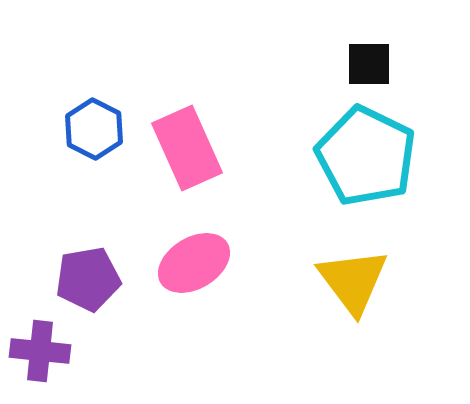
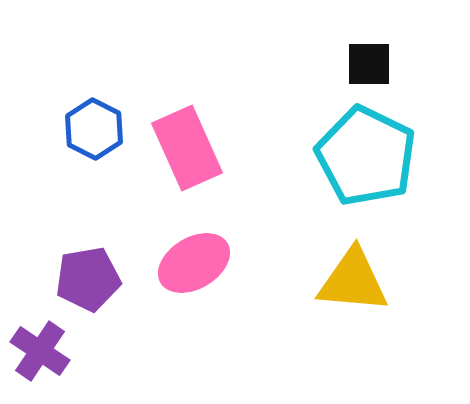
yellow triangle: rotated 48 degrees counterclockwise
purple cross: rotated 28 degrees clockwise
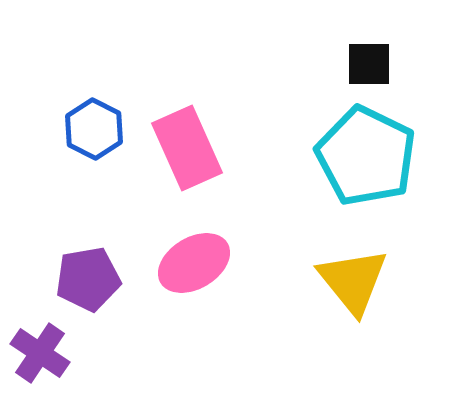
yellow triangle: rotated 46 degrees clockwise
purple cross: moved 2 px down
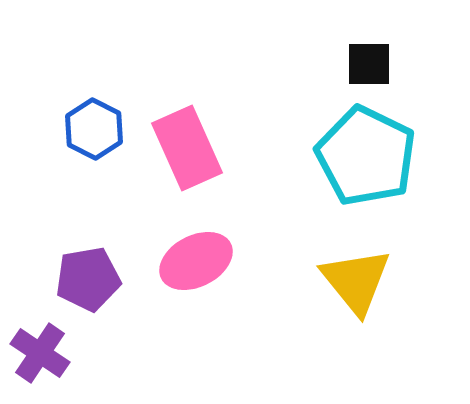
pink ellipse: moved 2 px right, 2 px up; rotated 4 degrees clockwise
yellow triangle: moved 3 px right
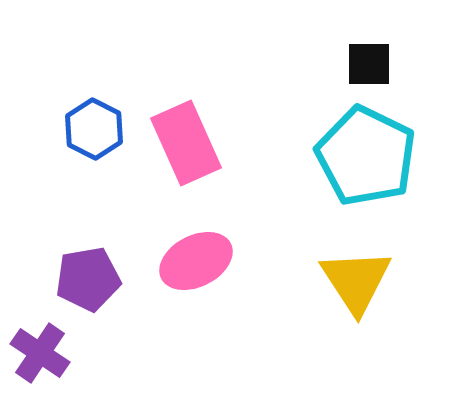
pink rectangle: moved 1 px left, 5 px up
yellow triangle: rotated 6 degrees clockwise
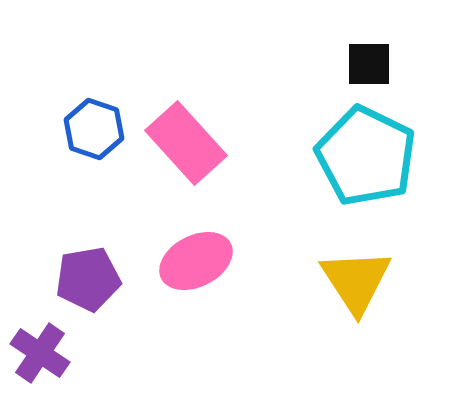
blue hexagon: rotated 8 degrees counterclockwise
pink rectangle: rotated 18 degrees counterclockwise
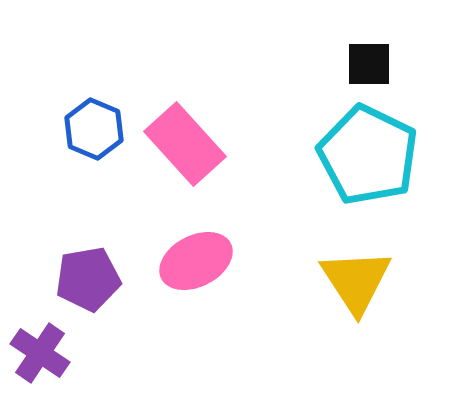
blue hexagon: rotated 4 degrees clockwise
pink rectangle: moved 1 px left, 1 px down
cyan pentagon: moved 2 px right, 1 px up
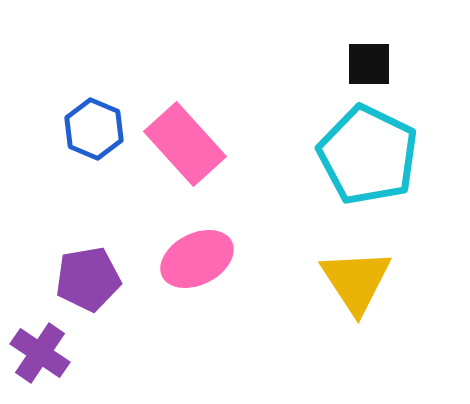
pink ellipse: moved 1 px right, 2 px up
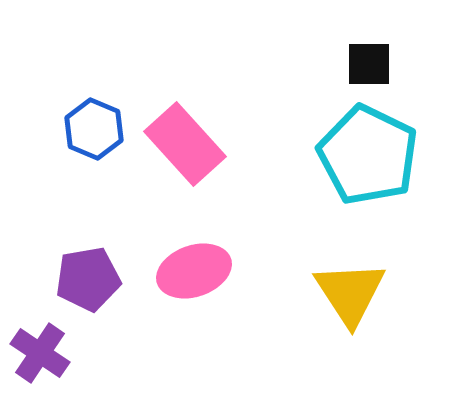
pink ellipse: moved 3 px left, 12 px down; rotated 8 degrees clockwise
yellow triangle: moved 6 px left, 12 px down
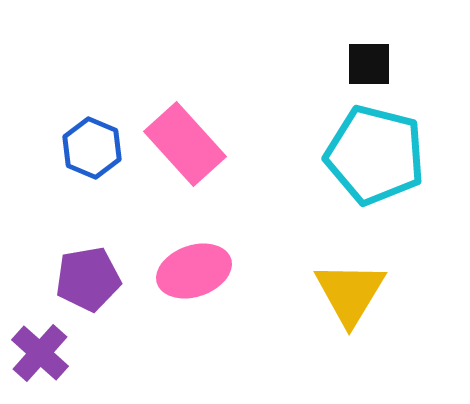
blue hexagon: moved 2 px left, 19 px down
cyan pentagon: moved 7 px right; rotated 12 degrees counterclockwise
yellow triangle: rotated 4 degrees clockwise
purple cross: rotated 8 degrees clockwise
